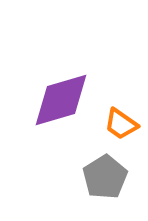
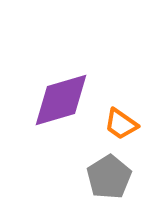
gray pentagon: moved 4 px right
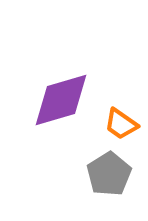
gray pentagon: moved 3 px up
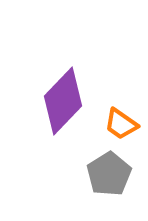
purple diamond: moved 2 px right, 1 px down; rotated 30 degrees counterclockwise
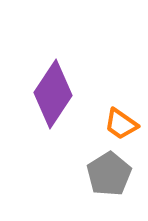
purple diamond: moved 10 px left, 7 px up; rotated 10 degrees counterclockwise
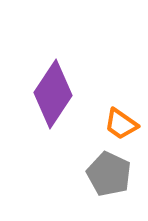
gray pentagon: rotated 15 degrees counterclockwise
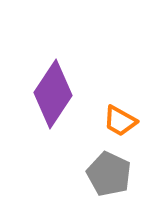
orange trapezoid: moved 1 px left, 3 px up; rotated 6 degrees counterclockwise
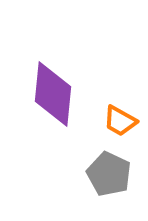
purple diamond: rotated 28 degrees counterclockwise
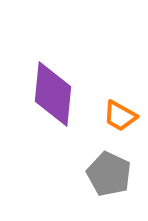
orange trapezoid: moved 5 px up
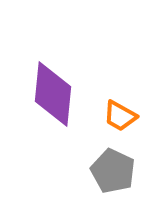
gray pentagon: moved 4 px right, 3 px up
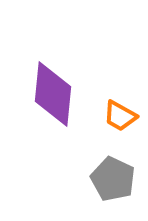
gray pentagon: moved 8 px down
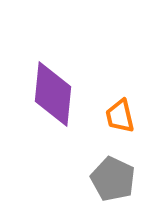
orange trapezoid: rotated 48 degrees clockwise
